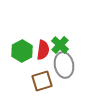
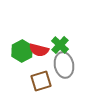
red semicircle: moved 4 px left; rotated 96 degrees clockwise
brown square: moved 1 px left
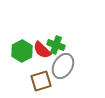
green cross: moved 4 px left; rotated 24 degrees counterclockwise
red semicircle: moved 3 px right; rotated 30 degrees clockwise
gray ellipse: moved 1 px left, 1 px down; rotated 40 degrees clockwise
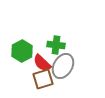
green cross: rotated 12 degrees counterclockwise
red semicircle: moved 13 px down
brown square: moved 2 px right, 2 px up
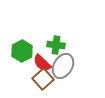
brown square: rotated 25 degrees counterclockwise
